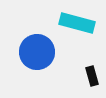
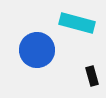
blue circle: moved 2 px up
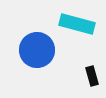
cyan rectangle: moved 1 px down
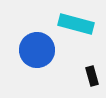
cyan rectangle: moved 1 px left
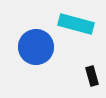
blue circle: moved 1 px left, 3 px up
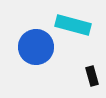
cyan rectangle: moved 3 px left, 1 px down
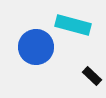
black rectangle: rotated 30 degrees counterclockwise
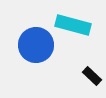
blue circle: moved 2 px up
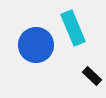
cyan rectangle: moved 3 px down; rotated 52 degrees clockwise
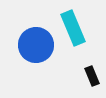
black rectangle: rotated 24 degrees clockwise
